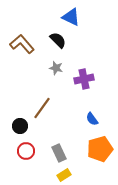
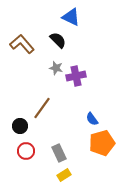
purple cross: moved 8 px left, 3 px up
orange pentagon: moved 2 px right, 6 px up
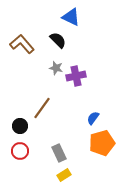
blue semicircle: moved 1 px right, 1 px up; rotated 72 degrees clockwise
red circle: moved 6 px left
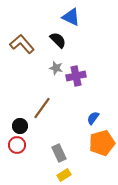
red circle: moved 3 px left, 6 px up
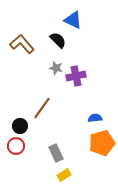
blue triangle: moved 2 px right, 3 px down
blue semicircle: moved 2 px right; rotated 48 degrees clockwise
red circle: moved 1 px left, 1 px down
gray rectangle: moved 3 px left
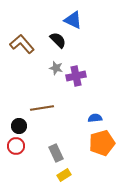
brown line: rotated 45 degrees clockwise
black circle: moved 1 px left
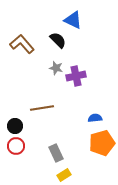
black circle: moved 4 px left
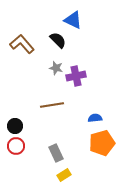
brown line: moved 10 px right, 3 px up
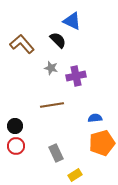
blue triangle: moved 1 px left, 1 px down
gray star: moved 5 px left
yellow rectangle: moved 11 px right
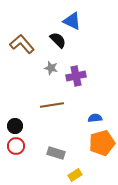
gray rectangle: rotated 48 degrees counterclockwise
